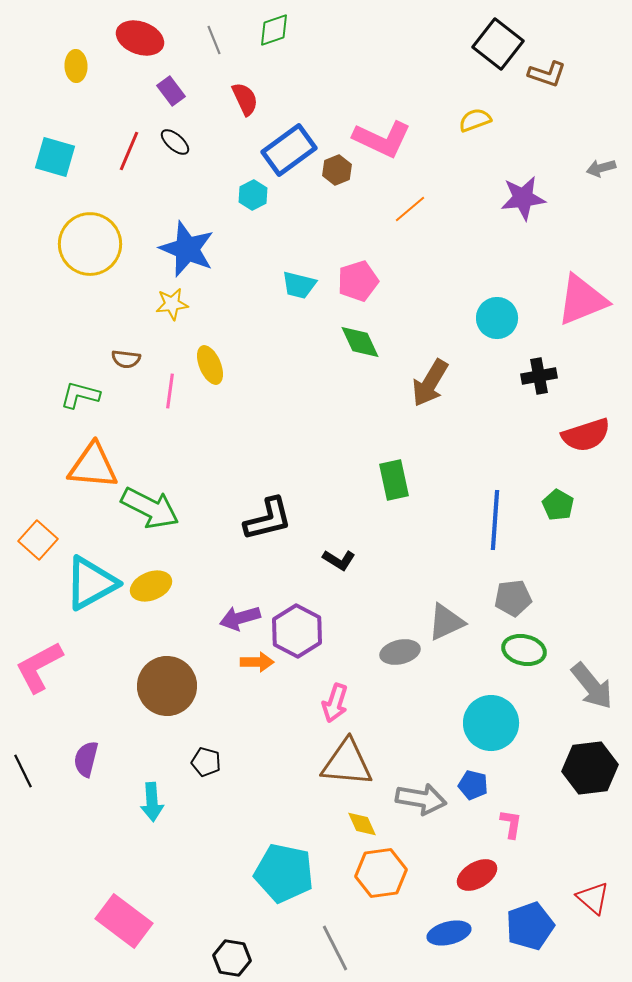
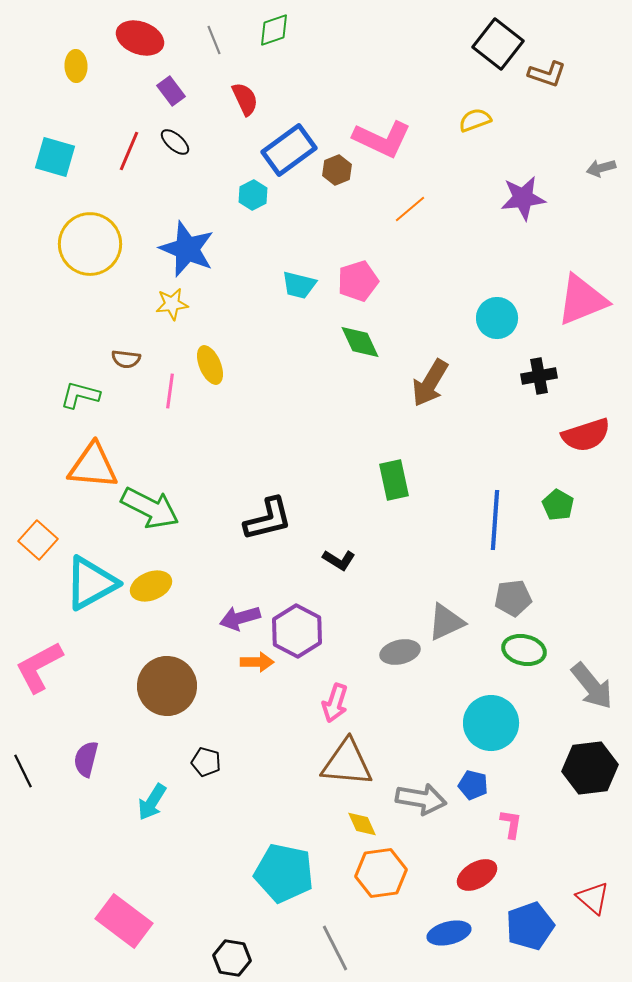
cyan arrow at (152, 802): rotated 36 degrees clockwise
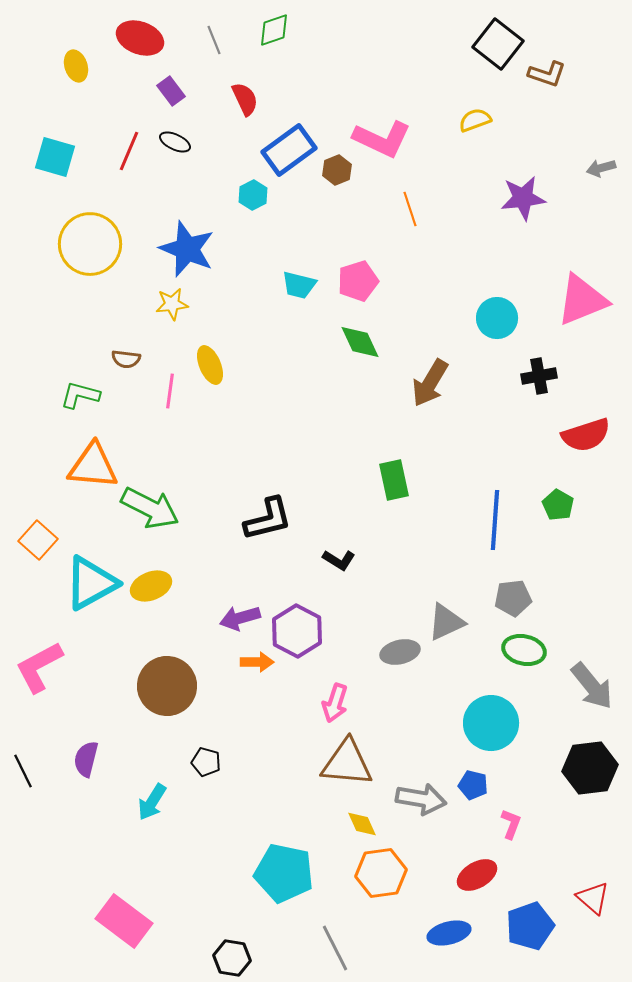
yellow ellipse at (76, 66): rotated 16 degrees counterclockwise
black ellipse at (175, 142): rotated 16 degrees counterclockwise
orange line at (410, 209): rotated 68 degrees counterclockwise
pink L-shape at (511, 824): rotated 12 degrees clockwise
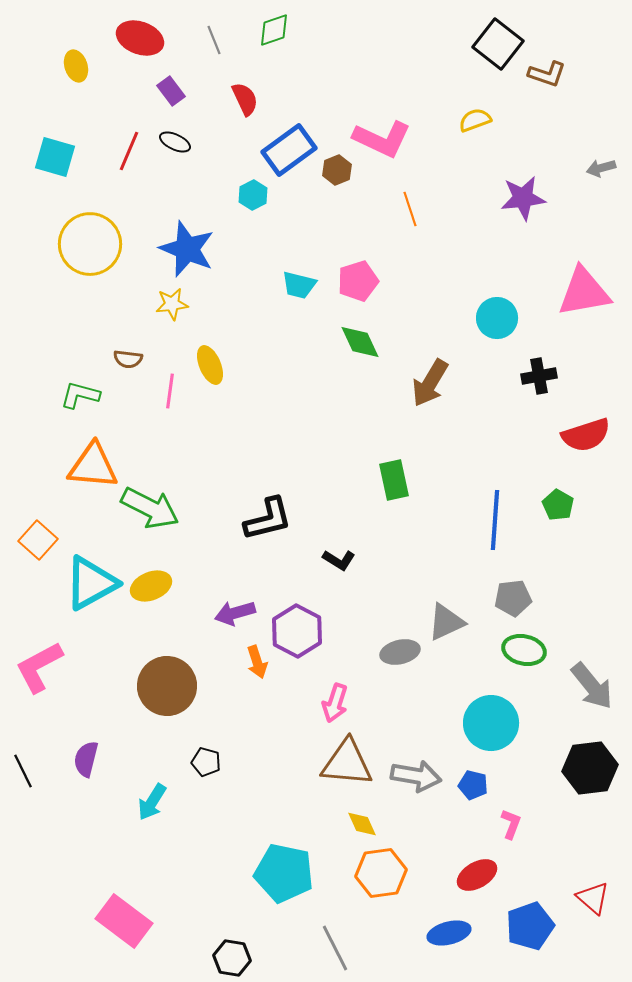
pink triangle at (582, 300): moved 2 px right, 8 px up; rotated 12 degrees clockwise
brown semicircle at (126, 359): moved 2 px right
purple arrow at (240, 618): moved 5 px left, 5 px up
orange arrow at (257, 662): rotated 72 degrees clockwise
gray arrow at (421, 799): moved 5 px left, 23 px up
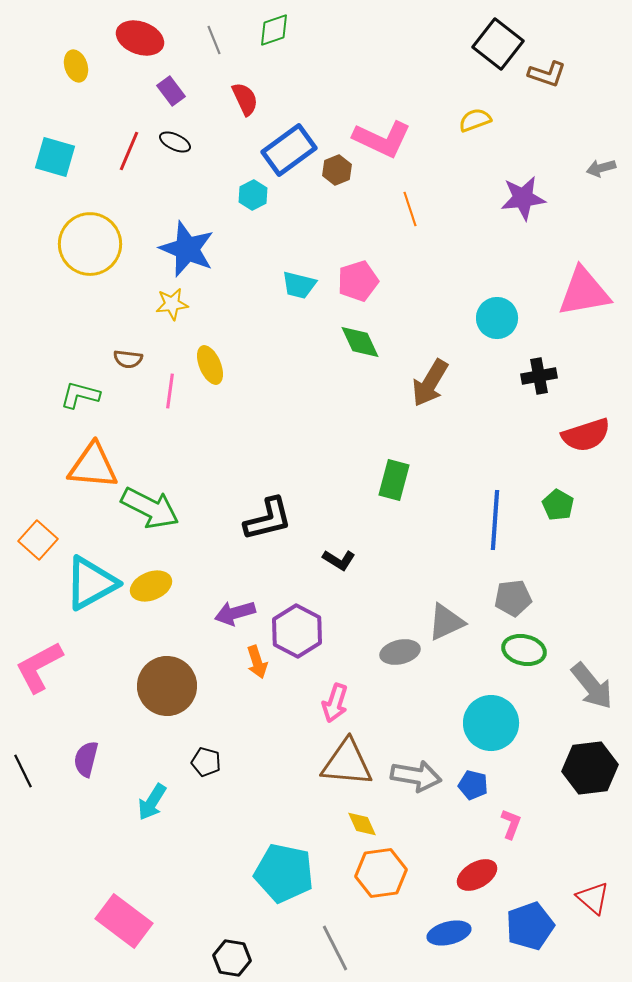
green rectangle at (394, 480): rotated 27 degrees clockwise
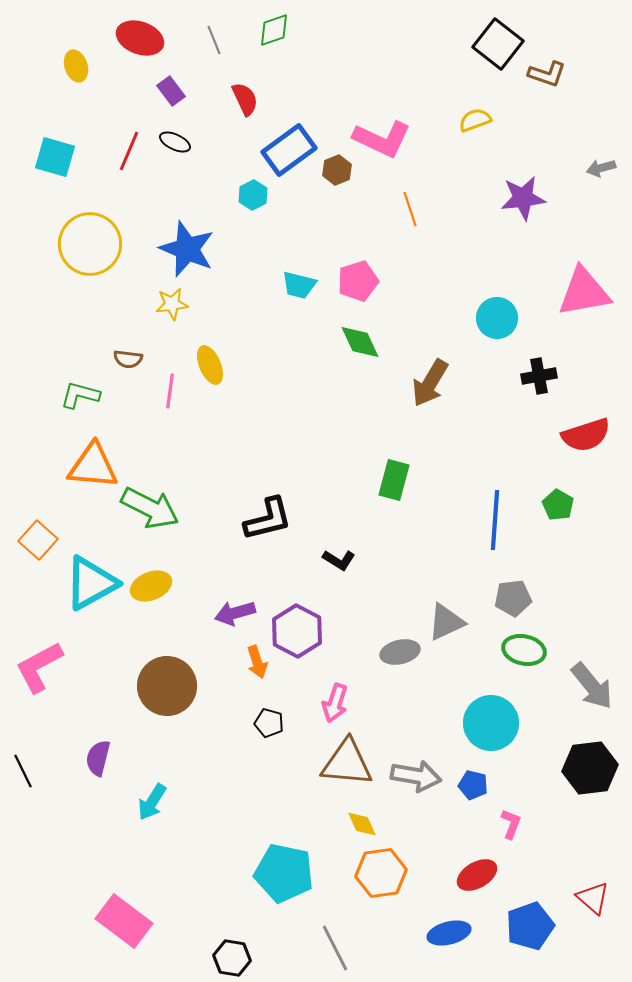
purple semicircle at (86, 759): moved 12 px right, 1 px up
black pentagon at (206, 762): moved 63 px right, 39 px up
